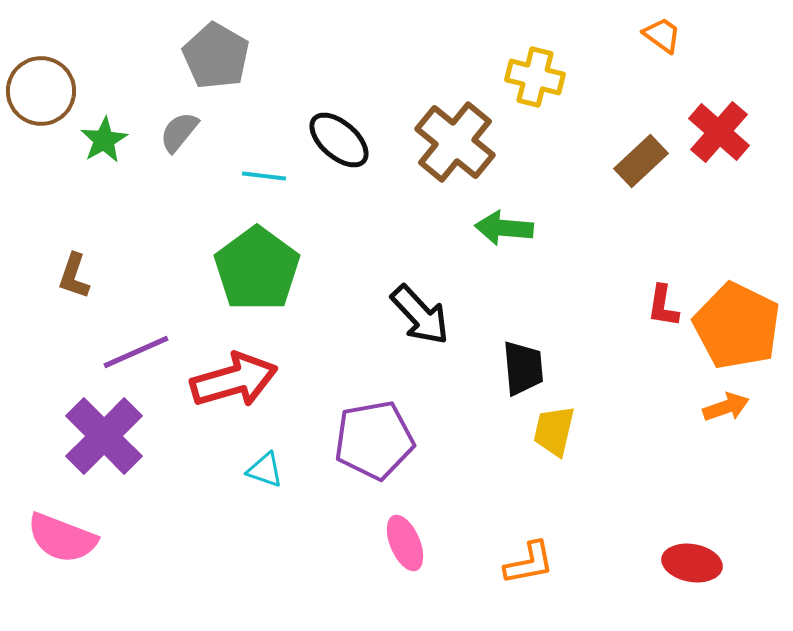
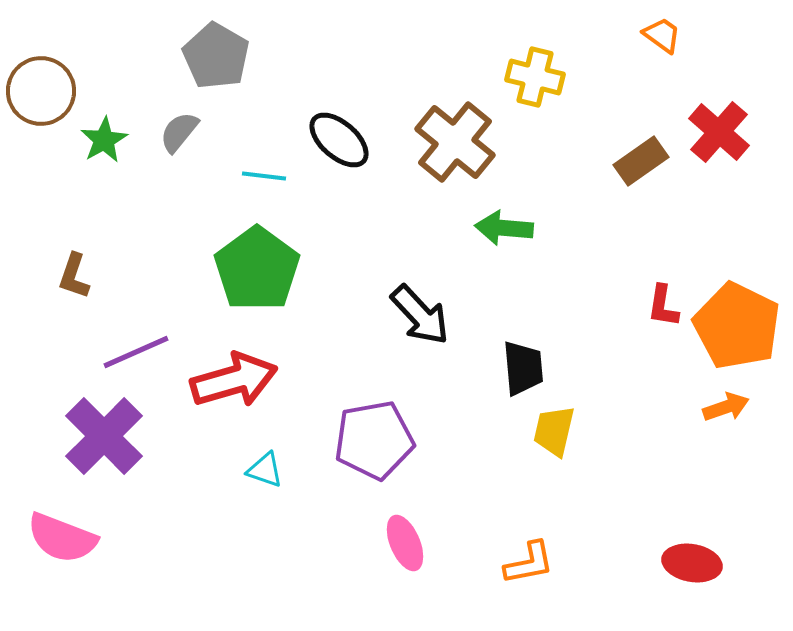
brown rectangle: rotated 8 degrees clockwise
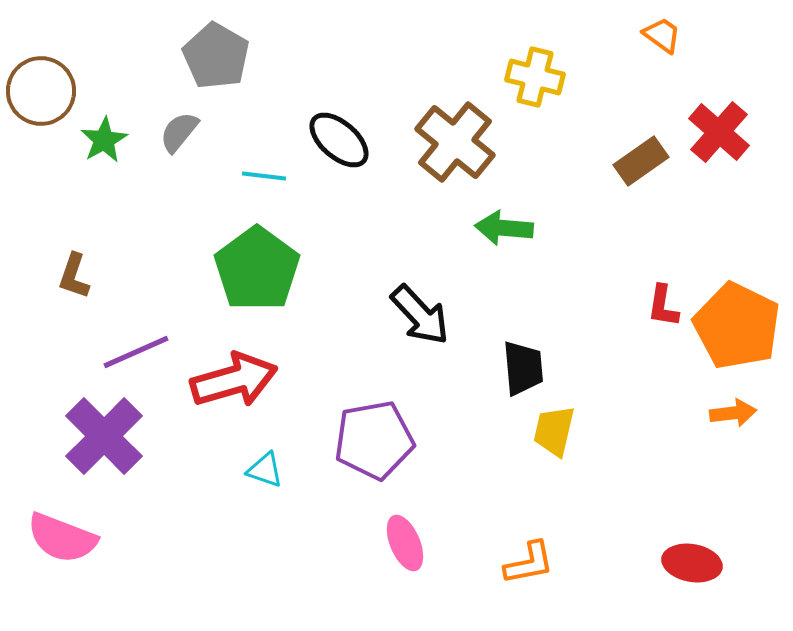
orange arrow: moved 7 px right, 6 px down; rotated 12 degrees clockwise
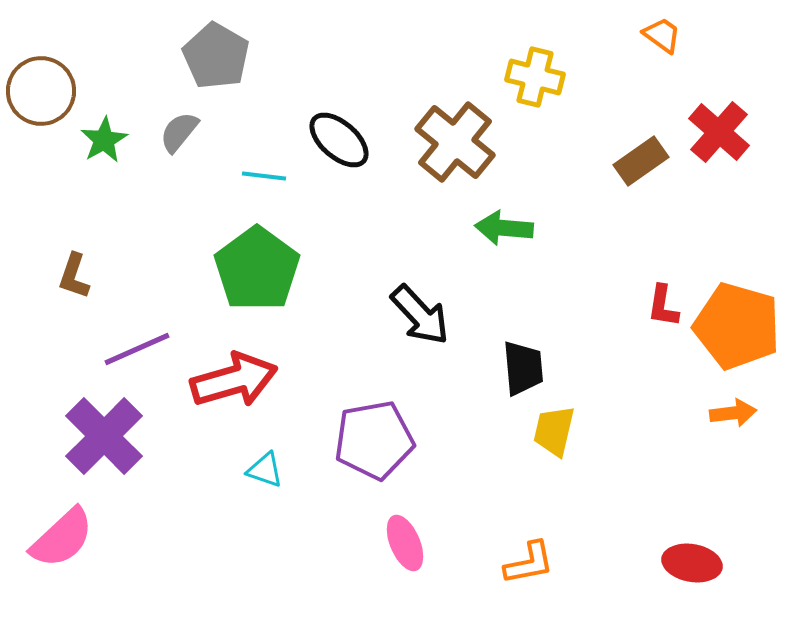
orange pentagon: rotated 10 degrees counterclockwise
purple line: moved 1 px right, 3 px up
pink semicircle: rotated 64 degrees counterclockwise
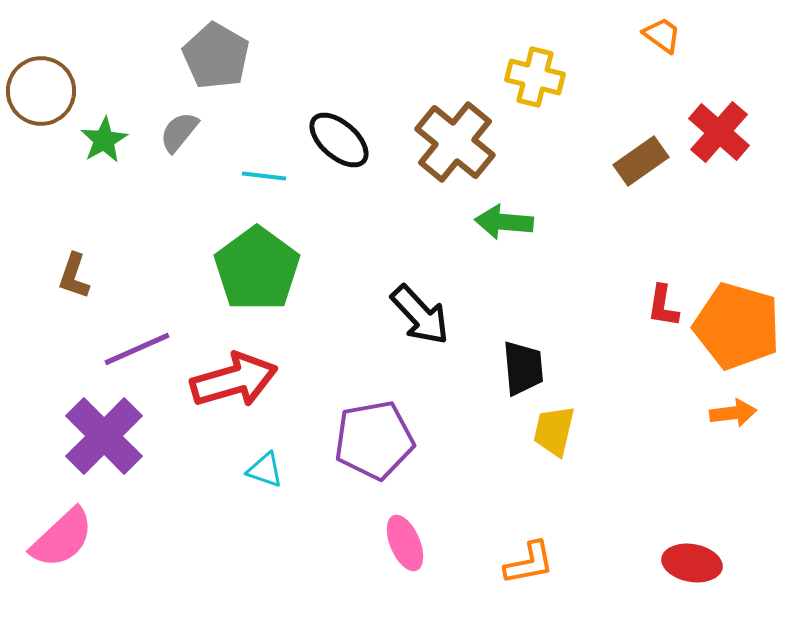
green arrow: moved 6 px up
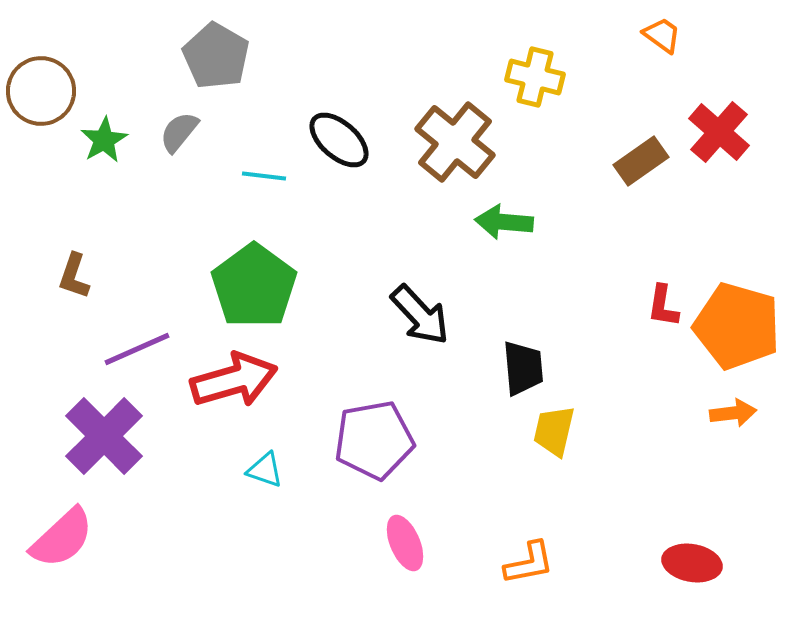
green pentagon: moved 3 px left, 17 px down
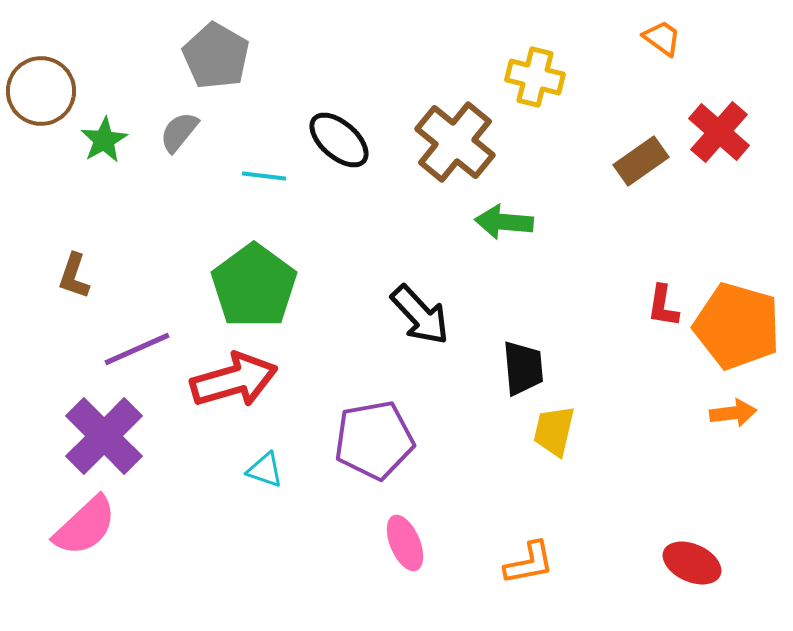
orange trapezoid: moved 3 px down
pink semicircle: moved 23 px right, 12 px up
red ellipse: rotated 14 degrees clockwise
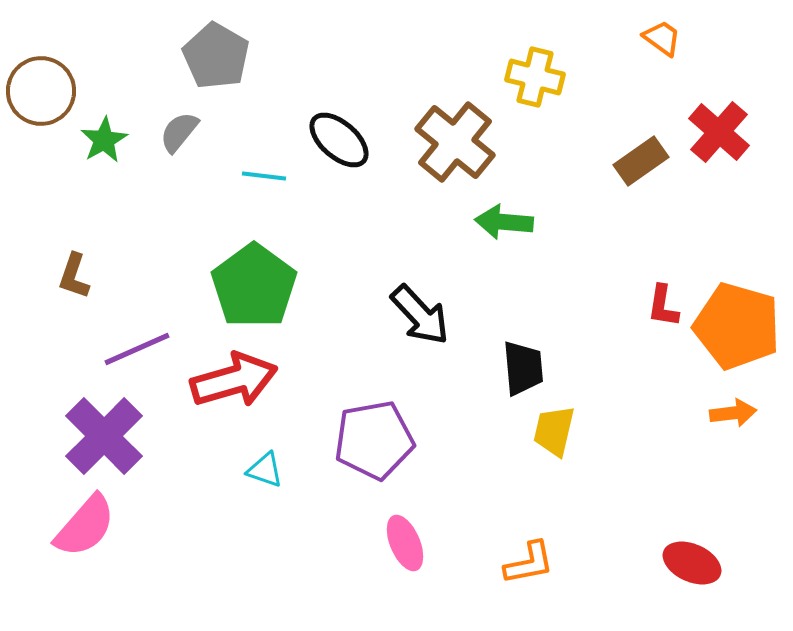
pink semicircle: rotated 6 degrees counterclockwise
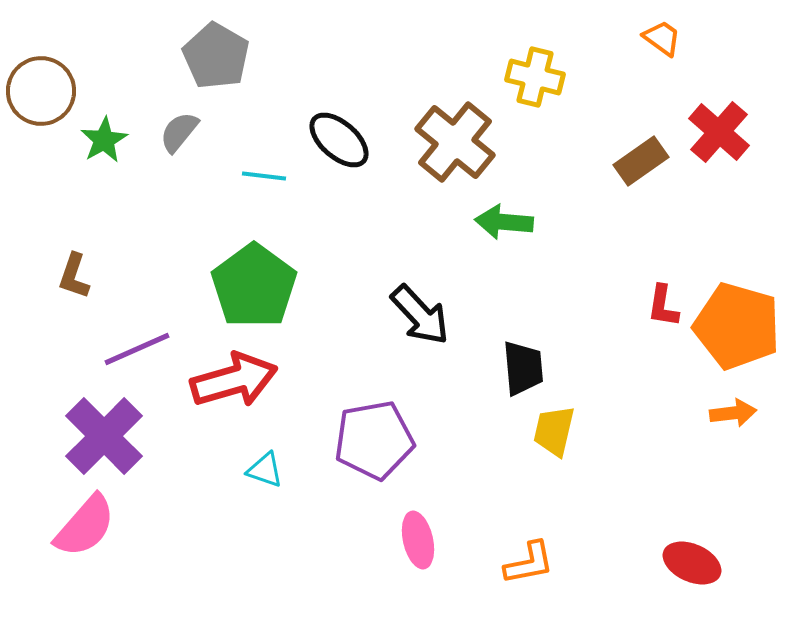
pink ellipse: moved 13 px right, 3 px up; rotated 10 degrees clockwise
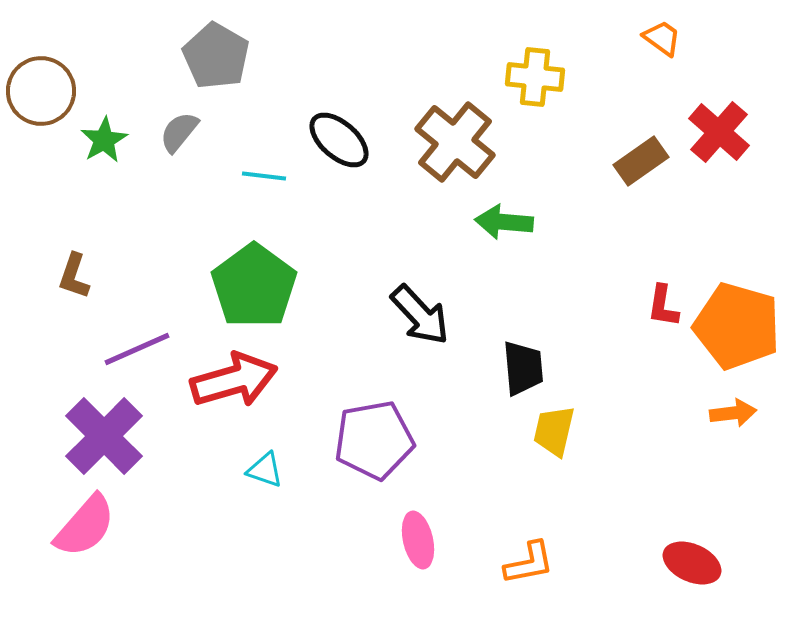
yellow cross: rotated 8 degrees counterclockwise
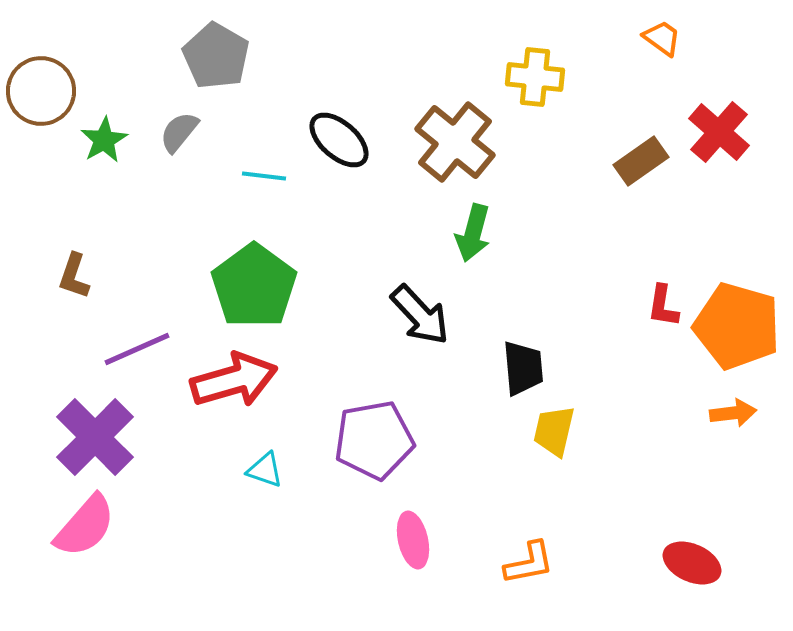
green arrow: moved 31 px left, 11 px down; rotated 80 degrees counterclockwise
purple cross: moved 9 px left, 1 px down
pink ellipse: moved 5 px left
